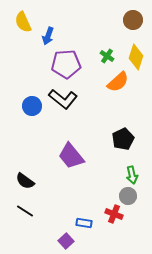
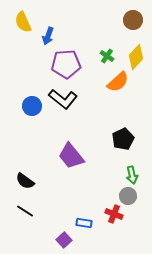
yellow diamond: rotated 25 degrees clockwise
purple square: moved 2 px left, 1 px up
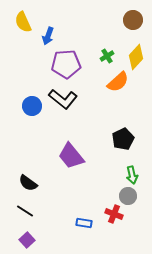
green cross: rotated 24 degrees clockwise
black semicircle: moved 3 px right, 2 px down
purple square: moved 37 px left
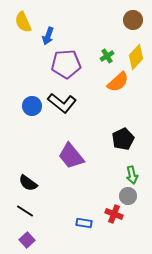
black L-shape: moved 1 px left, 4 px down
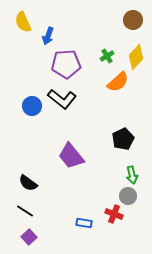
black L-shape: moved 4 px up
purple square: moved 2 px right, 3 px up
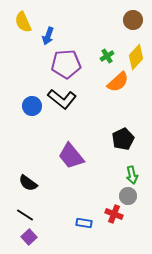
black line: moved 4 px down
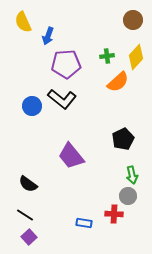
green cross: rotated 24 degrees clockwise
black semicircle: moved 1 px down
red cross: rotated 18 degrees counterclockwise
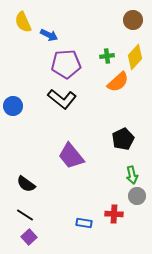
blue arrow: moved 1 px right, 1 px up; rotated 84 degrees counterclockwise
yellow diamond: moved 1 px left
blue circle: moved 19 px left
black semicircle: moved 2 px left
gray circle: moved 9 px right
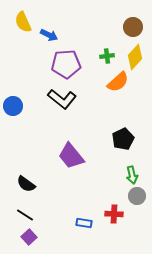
brown circle: moved 7 px down
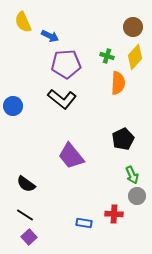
blue arrow: moved 1 px right, 1 px down
green cross: rotated 24 degrees clockwise
orange semicircle: moved 1 px down; rotated 45 degrees counterclockwise
green arrow: rotated 12 degrees counterclockwise
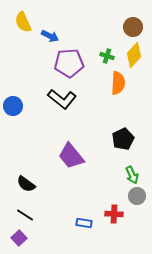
yellow diamond: moved 1 px left, 2 px up
purple pentagon: moved 3 px right, 1 px up
purple square: moved 10 px left, 1 px down
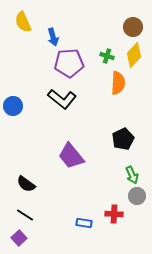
blue arrow: moved 3 px right, 1 px down; rotated 48 degrees clockwise
